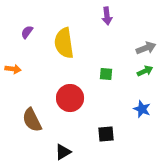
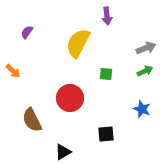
yellow semicircle: moved 14 px right; rotated 36 degrees clockwise
orange arrow: moved 2 px down; rotated 35 degrees clockwise
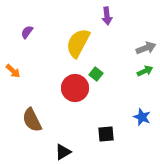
green square: moved 10 px left; rotated 32 degrees clockwise
red circle: moved 5 px right, 10 px up
blue star: moved 8 px down
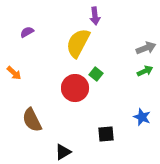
purple arrow: moved 12 px left
purple semicircle: rotated 24 degrees clockwise
orange arrow: moved 1 px right, 2 px down
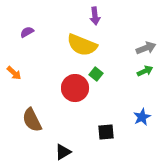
yellow semicircle: moved 4 px right, 2 px down; rotated 96 degrees counterclockwise
blue star: rotated 24 degrees clockwise
black square: moved 2 px up
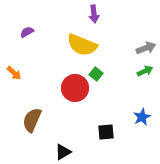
purple arrow: moved 1 px left, 2 px up
brown semicircle: rotated 50 degrees clockwise
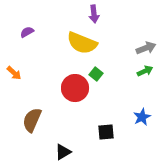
yellow semicircle: moved 2 px up
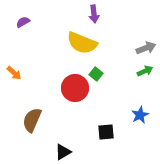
purple semicircle: moved 4 px left, 10 px up
blue star: moved 2 px left, 2 px up
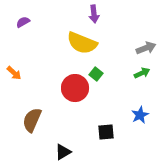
green arrow: moved 3 px left, 2 px down
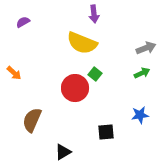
green square: moved 1 px left
blue star: rotated 18 degrees clockwise
